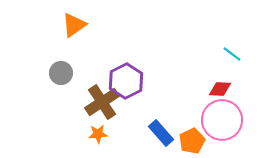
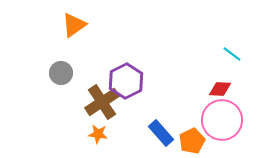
orange star: rotated 12 degrees clockwise
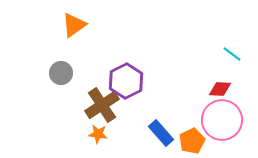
brown cross: moved 3 px down
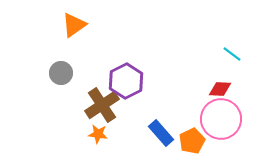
pink circle: moved 1 px left, 1 px up
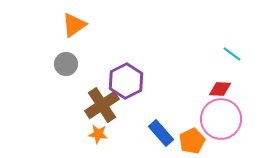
gray circle: moved 5 px right, 9 px up
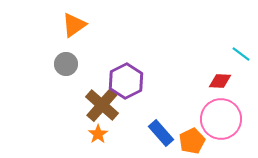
cyan line: moved 9 px right
red diamond: moved 8 px up
brown cross: rotated 16 degrees counterclockwise
orange star: rotated 30 degrees clockwise
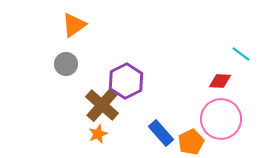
orange star: rotated 12 degrees clockwise
orange pentagon: moved 1 px left, 1 px down
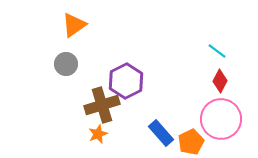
cyan line: moved 24 px left, 3 px up
red diamond: rotated 65 degrees counterclockwise
brown cross: rotated 32 degrees clockwise
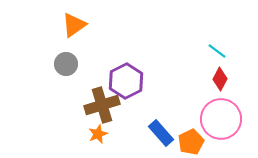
red diamond: moved 2 px up
